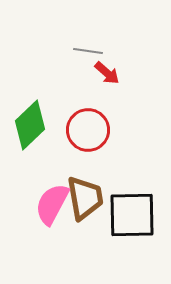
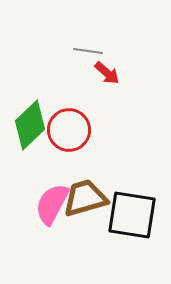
red circle: moved 19 px left
brown trapezoid: rotated 96 degrees counterclockwise
black square: rotated 10 degrees clockwise
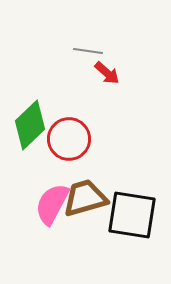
red circle: moved 9 px down
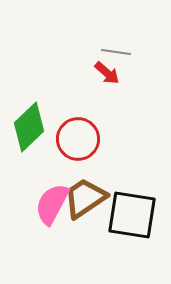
gray line: moved 28 px right, 1 px down
green diamond: moved 1 px left, 2 px down
red circle: moved 9 px right
brown trapezoid: rotated 18 degrees counterclockwise
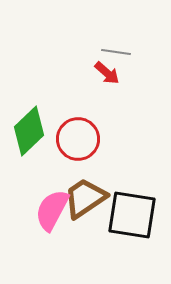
green diamond: moved 4 px down
pink semicircle: moved 6 px down
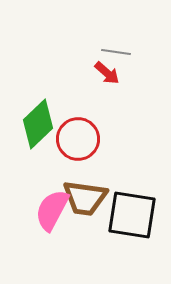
green diamond: moved 9 px right, 7 px up
brown trapezoid: rotated 138 degrees counterclockwise
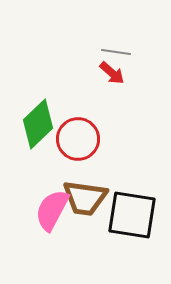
red arrow: moved 5 px right
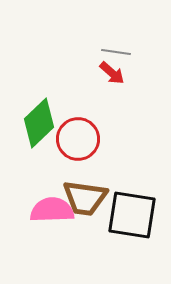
green diamond: moved 1 px right, 1 px up
pink semicircle: rotated 60 degrees clockwise
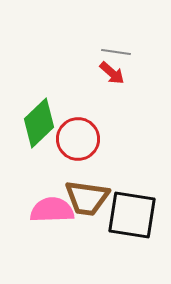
brown trapezoid: moved 2 px right
